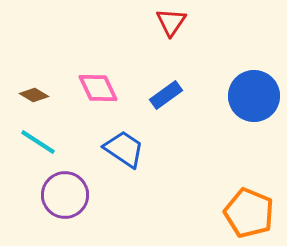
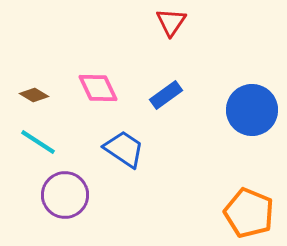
blue circle: moved 2 px left, 14 px down
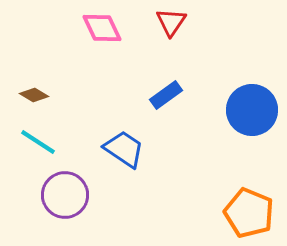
pink diamond: moved 4 px right, 60 px up
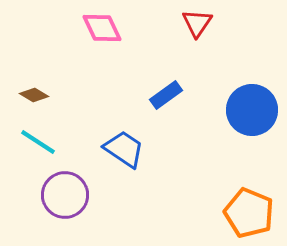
red triangle: moved 26 px right, 1 px down
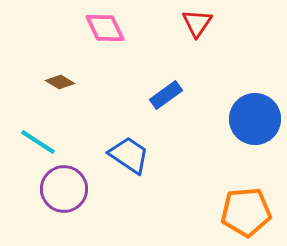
pink diamond: moved 3 px right
brown diamond: moved 26 px right, 13 px up
blue circle: moved 3 px right, 9 px down
blue trapezoid: moved 5 px right, 6 px down
purple circle: moved 1 px left, 6 px up
orange pentagon: moved 3 px left, 1 px up; rotated 27 degrees counterclockwise
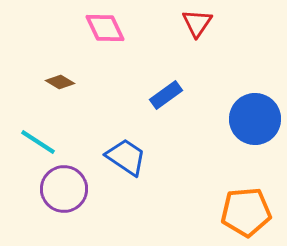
blue trapezoid: moved 3 px left, 2 px down
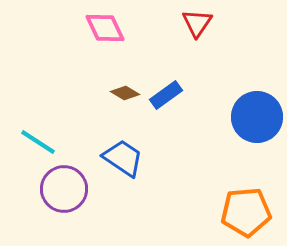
brown diamond: moved 65 px right, 11 px down
blue circle: moved 2 px right, 2 px up
blue trapezoid: moved 3 px left, 1 px down
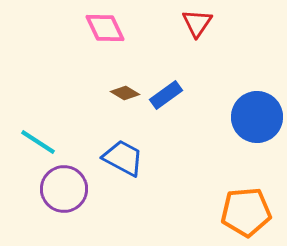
blue trapezoid: rotated 6 degrees counterclockwise
